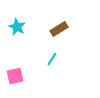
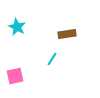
brown rectangle: moved 8 px right, 5 px down; rotated 24 degrees clockwise
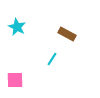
brown rectangle: rotated 36 degrees clockwise
pink square: moved 4 px down; rotated 12 degrees clockwise
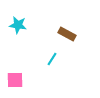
cyan star: moved 1 px right, 2 px up; rotated 18 degrees counterclockwise
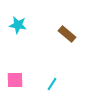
brown rectangle: rotated 12 degrees clockwise
cyan line: moved 25 px down
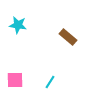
brown rectangle: moved 1 px right, 3 px down
cyan line: moved 2 px left, 2 px up
